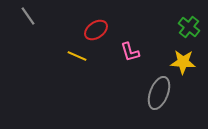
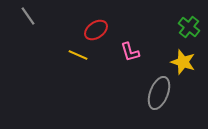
yellow line: moved 1 px right, 1 px up
yellow star: rotated 15 degrees clockwise
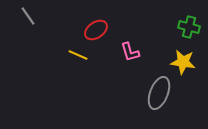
green cross: rotated 25 degrees counterclockwise
yellow star: rotated 10 degrees counterclockwise
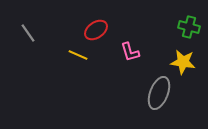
gray line: moved 17 px down
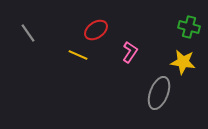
pink L-shape: rotated 130 degrees counterclockwise
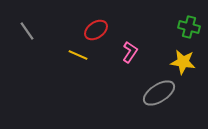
gray line: moved 1 px left, 2 px up
gray ellipse: rotated 36 degrees clockwise
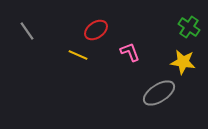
green cross: rotated 20 degrees clockwise
pink L-shape: rotated 55 degrees counterclockwise
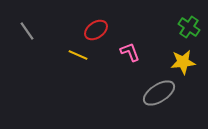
yellow star: rotated 15 degrees counterclockwise
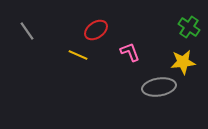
gray ellipse: moved 6 px up; rotated 24 degrees clockwise
